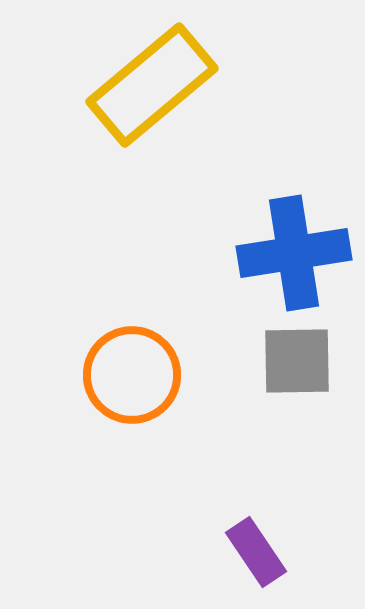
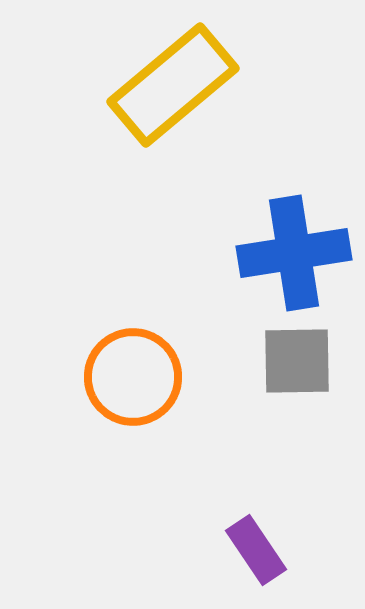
yellow rectangle: moved 21 px right
orange circle: moved 1 px right, 2 px down
purple rectangle: moved 2 px up
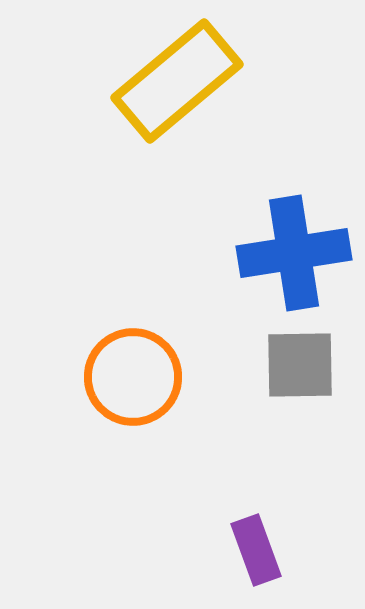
yellow rectangle: moved 4 px right, 4 px up
gray square: moved 3 px right, 4 px down
purple rectangle: rotated 14 degrees clockwise
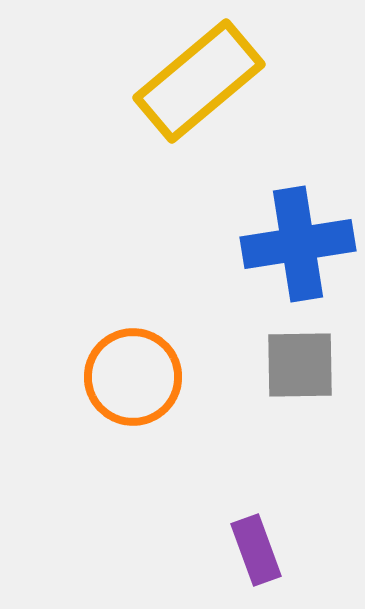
yellow rectangle: moved 22 px right
blue cross: moved 4 px right, 9 px up
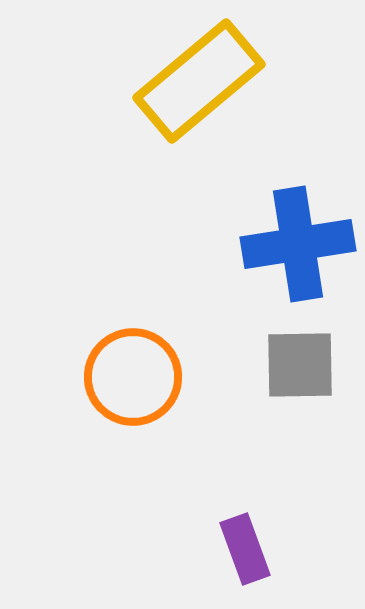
purple rectangle: moved 11 px left, 1 px up
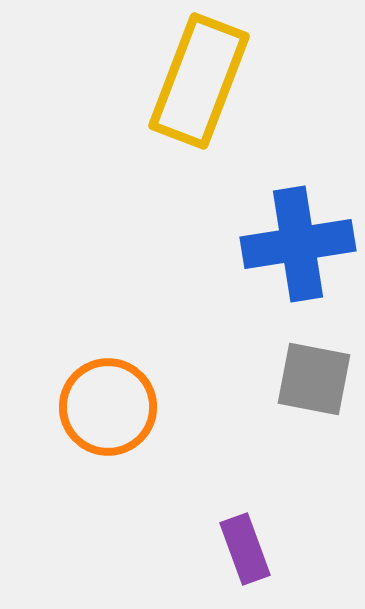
yellow rectangle: rotated 29 degrees counterclockwise
gray square: moved 14 px right, 14 px down; rotated 12 degrees clockwise
orange circle: moved 25 px left, 30 px down
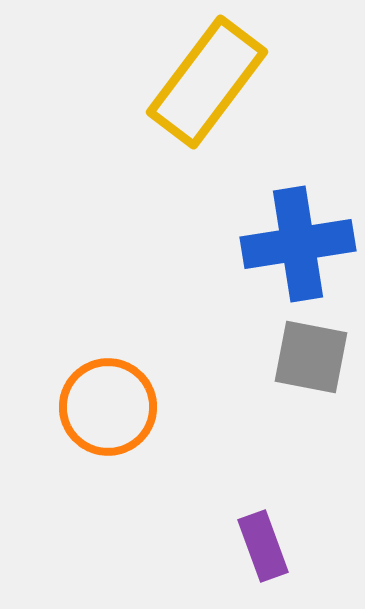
yellow rectangle: moved 8 px right, 1 px down; rotated 16 degrees clockwise
gray square: moved 3 px left, 22 px up
purple rectangle: moved 18 px right, 3 px up
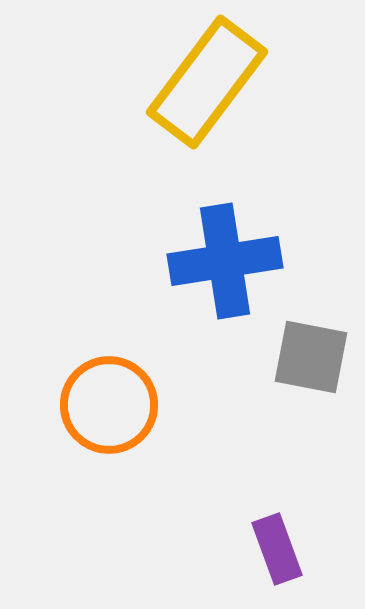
blue cross: moved 73 px left, 17 px down
orange circle: moved 1 px right, 2 px up
purple rectangle: moved 14 px right, 3 px down
